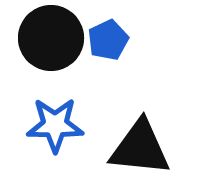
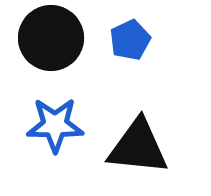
blue pentagon: moved 22 px right
black triangle: moved 2 px left, 1 px up
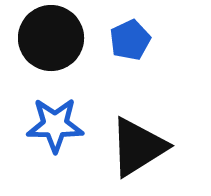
black triangle: rotated 38 degrees counterclockwise
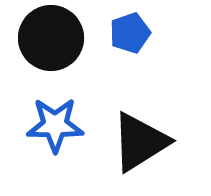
blue pentagon: moved 7 px up; rotated 6 degrees clockwise
black triangle: moved 2 px right, 5 px up
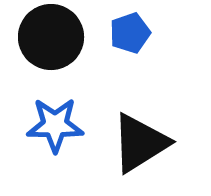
black circle: moved 1 px up
black triangle: moved 1 px down
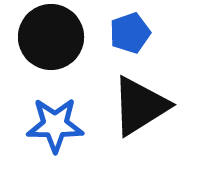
black triangle: moved 37 px up
